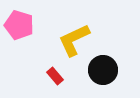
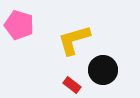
yellow L-shape: rotated 9 degrees clockwise
red rectangle: moved 17 px right, 9 px down; rotated 12 degrees counterclockwise
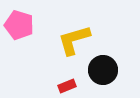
red rectangle: moved 5 px left, 1 px down; rotated 60 degrees counterclockwise
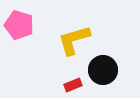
red rectangle: moved 6 px right, 1 px up
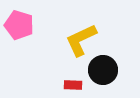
yellow L-shape: moved 7 px right; rotated 9 degrees counterclockwise
red rectangle: rotated 24 degrees clockwise
